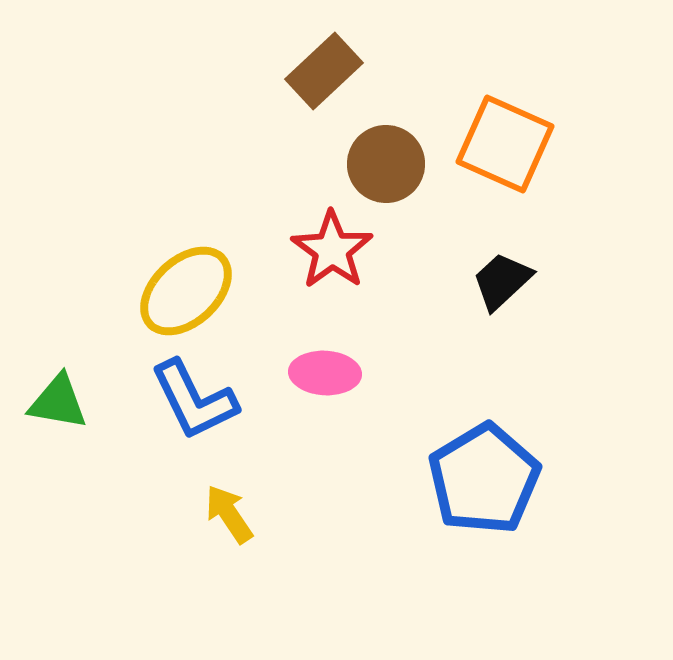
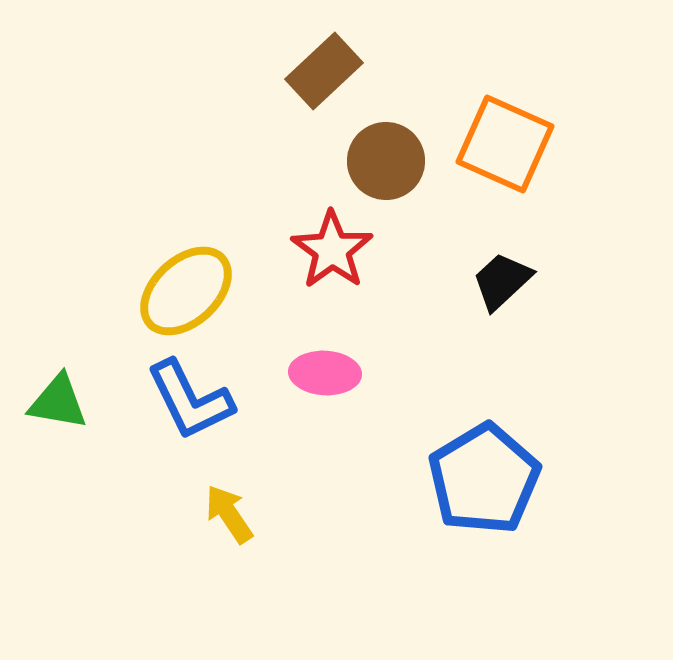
brown circle: moved 3 px up
blue L-shape: moved 4 px left
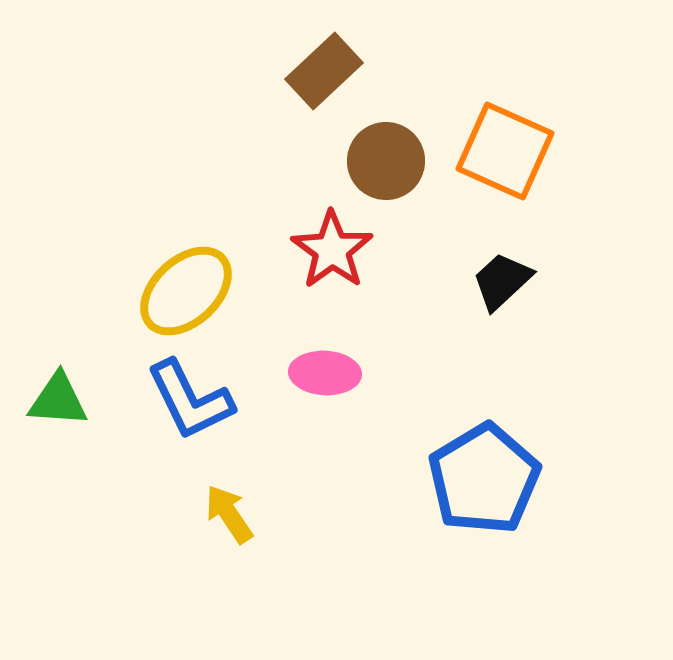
orange square: moved 7 px down
green triangle: moved 2 px up; rotated 6 degrees counterclockwise
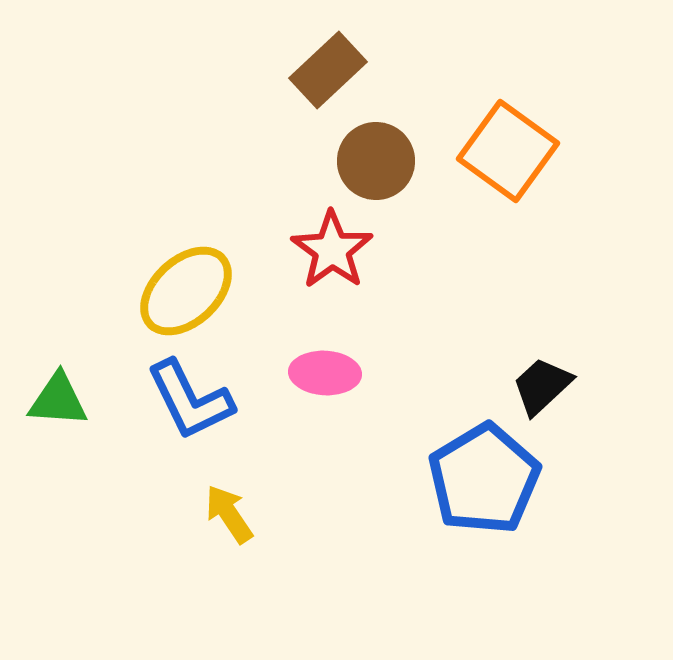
brown rectangle: moved 4 px right, 1 px up
orange square: moved 3 px right; rotated 12 degrees clockwise
brown circle: moved 10 px left
black trapezoid: moved 40 px right, 105 px down
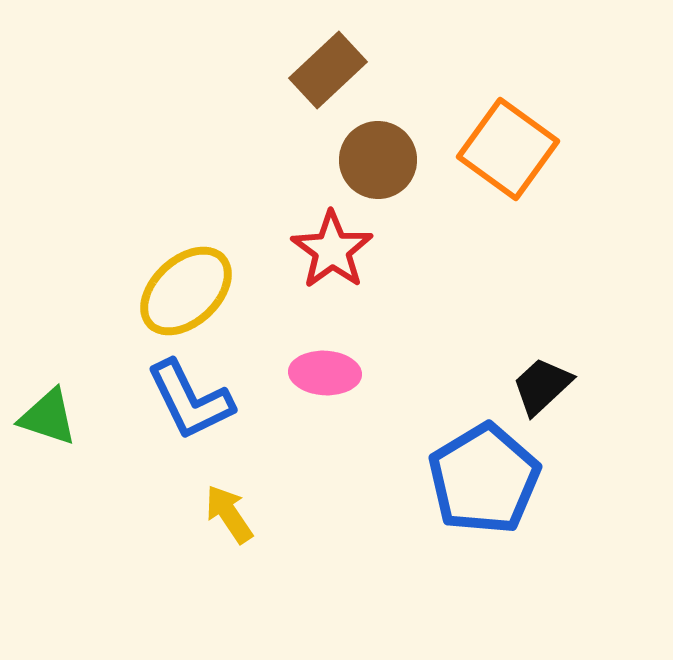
orange square: moved 2 px up
brown circle: moved 2 px right, 1 px up
green triangle: moved 10 px left, 17 px down; rotated 14 degrees clockwise
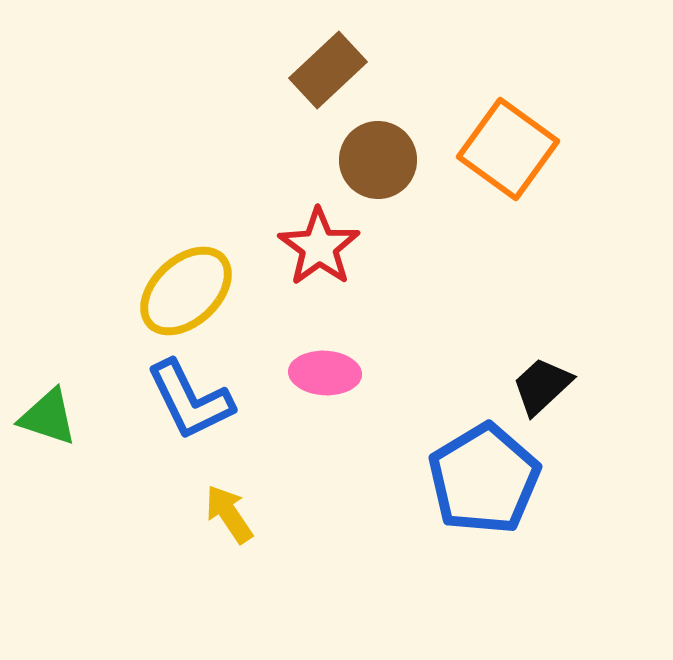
red star: moved 13 px left, 3 px up
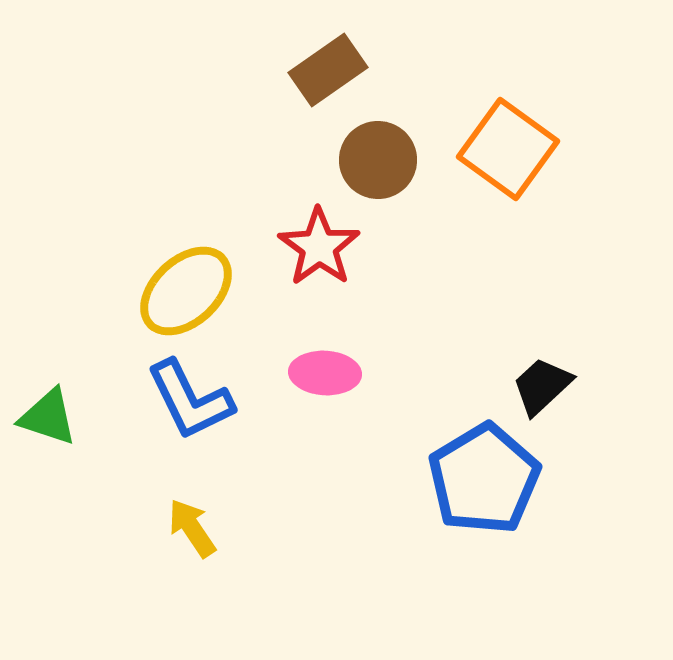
brown rectangle: rotated 8 degrees clockwise
yellow arrow: moved 37 px left, 14 px down
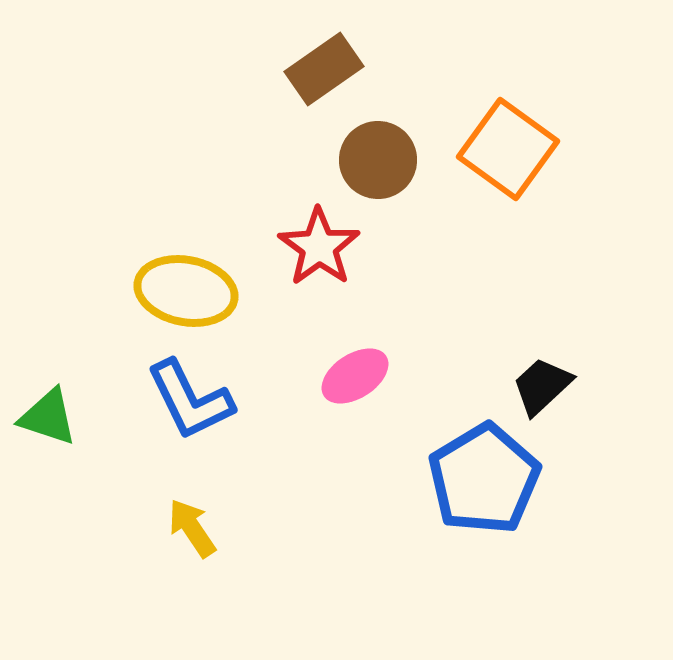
brown rectangle: moved 4 px left, 1 px up
yellow ellipse: rotated 54 degrees clockwise
pink ellipse: moved 30 px right, 3 px down; rotated 36 degrees counterclockwise
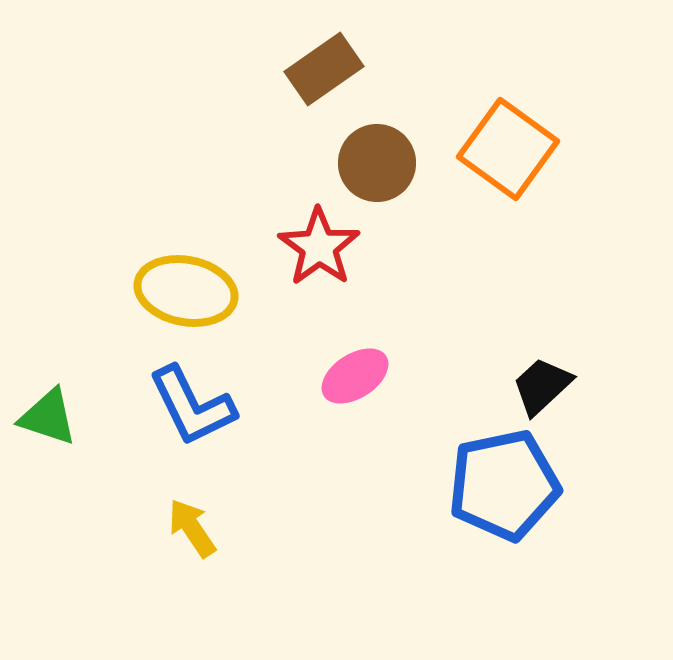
brown circle: moved 1 px left, 3 px down
blue L-shape: moved 2 px right, 6 px down
blue pentagon: moved 20 px right, 6 px down; rotated 19 degrees clockwise
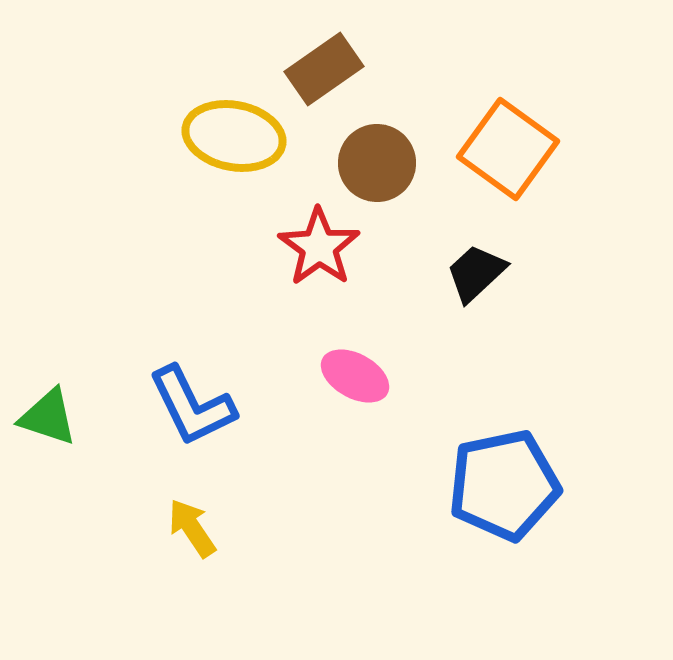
yellow ellipse: moved 48 px right, 155 px up
pink ellipse: rotated 62 degrees clockwise
black trapezoid: moved 66 px left, 113 px up
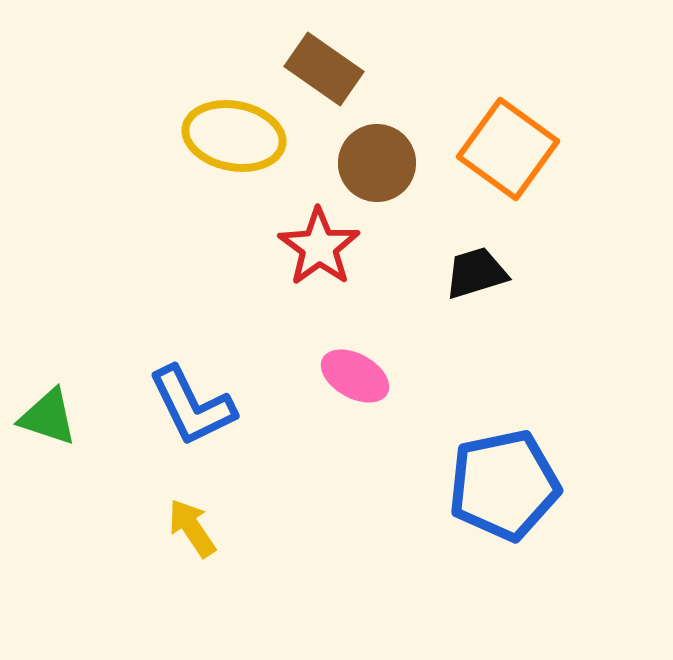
brown rectangle: rotated 70 degrees clockwise
black trapezoid: rotated 26 degrees clockwise
